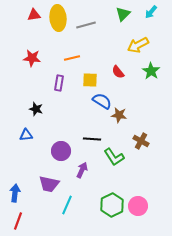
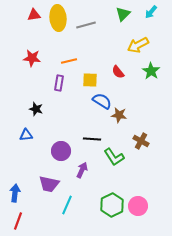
orange line: moved 3 px left, 3 px down
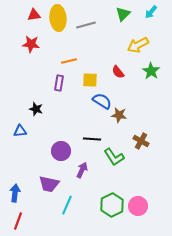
red star: moved 1 px left, 14 px up
blue triangle: moved 6 px left, 4 px up
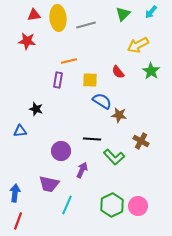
red star: moved 4 px left, 3 px up
purple rectangle: moved 1 px left, 3 px up
green L-shape: rotated 10 degrees counterclockwise
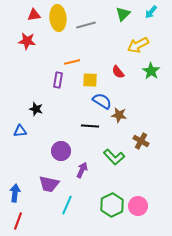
orange line: moved 3 px right, 1 px down
black line: moved 2 px left, 13 px up
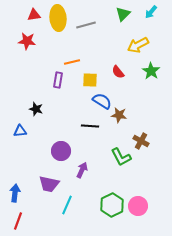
green L-shape: moved 7 px right; rotated 15 degrees clockwise
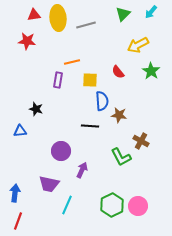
blue semicircle: rotated 54 degrees clockwise
